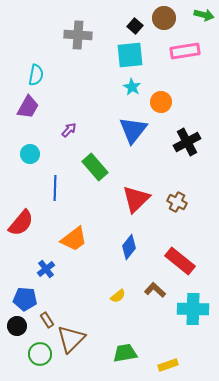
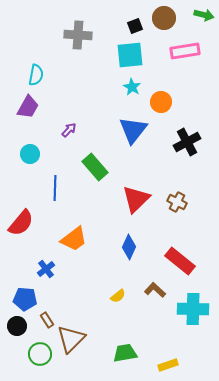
black square: rotated 28 degrees clockwise
blue diamond: rotated 15 degrees counterclockwise
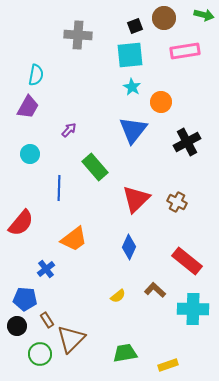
blue line: moved 4 px right
red rectangle: moved 7 px right
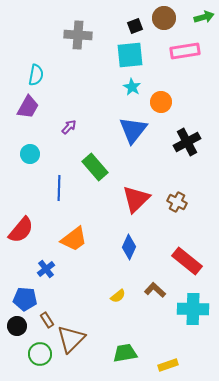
green arrow: moved 2 px down; rotated 30 degrees counterclockwise
purple arrow: moved 3 px up
red semicircle: moved 7 px down
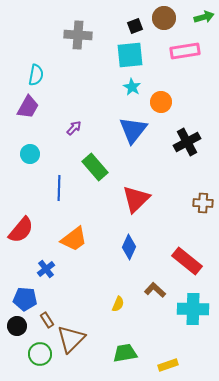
purple arrow: moved 5 px right, 1 px down
brown cross: moved 26 px right, 1 px down; rotated 24 degrees counterclockwise
yellow semicircle: moved 8 px down; rotated 28 degrees counterclockwise
